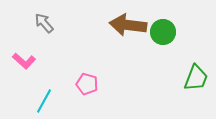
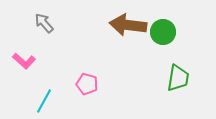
green trapezoid: moved 18 px left; rotated 12 degrees counterclockwise
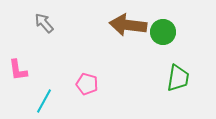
pink L-shape: moved 6 px left, 9 px down; rotated 40 degrees clockwise
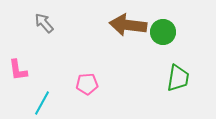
pink pentagon: rotated 20 degrees counterclockwise
cyan line: moved 2 px left, 2 px down
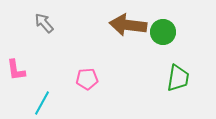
pink L-shape: moved 2 px left
pink pentagon: moved 5 px up
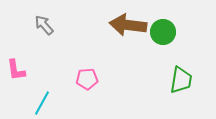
gray arrow: moved 2 px down
green trapezoid: moved 3 px right, 2 px down
